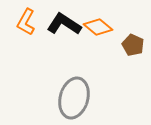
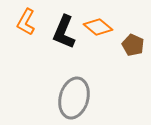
black L-shape: moved 8 px down; rotated 100 degrees counterclockwise
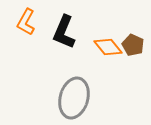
orange diamond: moved 10 px right, 20 px down; rotated 12 degrees clockwise
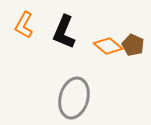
orange L-shape: moved 2 px left, 3 px down
orange diamond: moved 1 px up; rotated 12 degrees counterclockwise
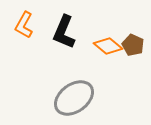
gray ellipse: rotated 39 degrees clockwise
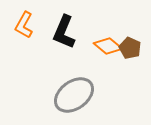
brown pentagon: moved 3 px left, 3 px down
gray ellipse: moved 3 px up
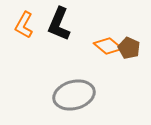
black L-shape: moved 5 px left, 8 px up
brown pentagon: moved 1 px left
gray ellipse: rotated 21 degrees clockwise
